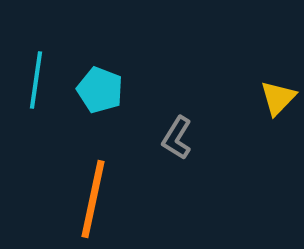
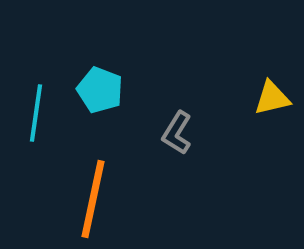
cyan line: moved 33 px down
yellow triangle: moved 6 px left; rotated 33 degrees clockwise
gray L-shape: moved 5 px up
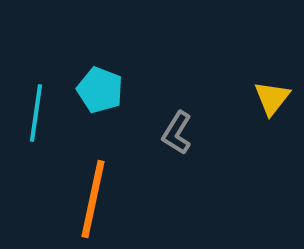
yellow triangle: rotated 39 degrees counterclockwise
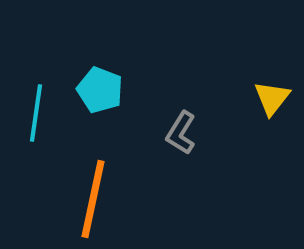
gray L-shape: moved 4 px right
